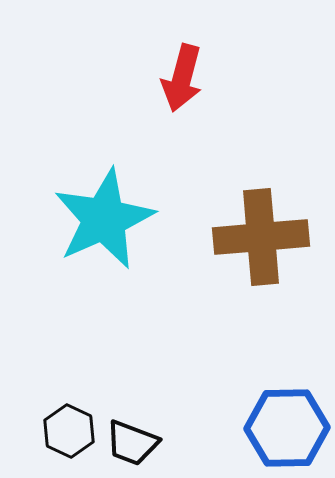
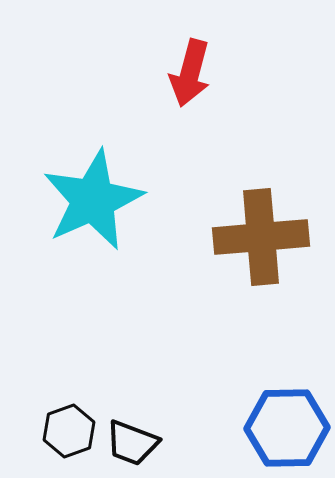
red arrow: moved 8 px right, 5 px up
cyan star: moved 11 px left, 19 px up
black hexagon: rotated 15 degrees clockwise
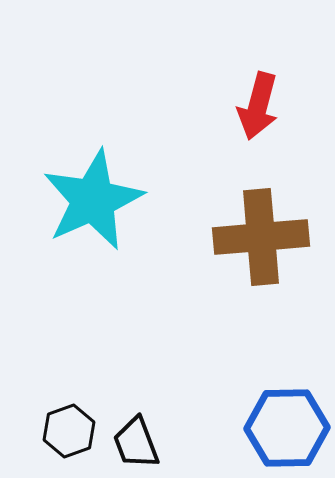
red arrow: moved 68 px right, 33 px down
black trapezoid: moved 4 px right; rotated 48 degrees clockwise
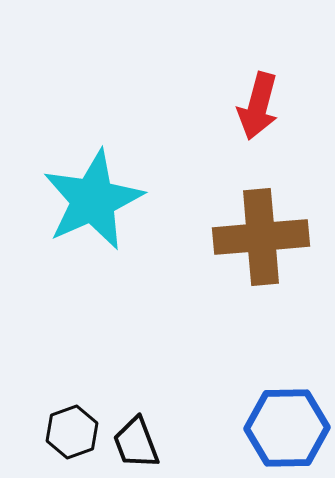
black hexagon: moved 3 px right, 1 px down
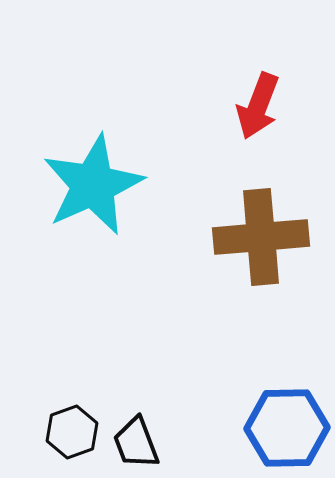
red arrow: rotated 6 degrees clockwise
cyan star: moved 15 px up
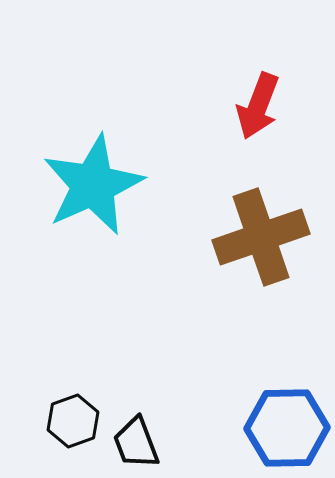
brown cross: rotated 14 degrees counterclockwise
black hexagon: moved 1 px right, 11 px up
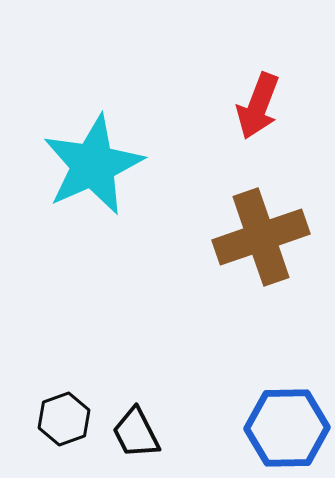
cyan star: moved 20 px up
black hexagon: moved 9 px left, 2 px up
black trapezoid: moved 10 px up; rotated 6 degrees counterclockwise
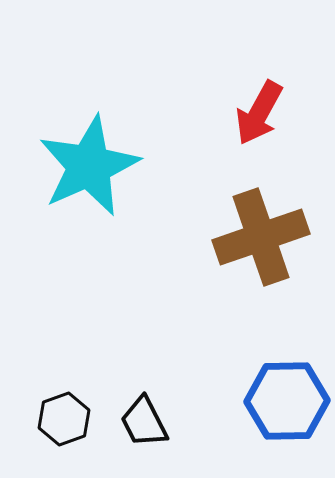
red arrow: moved 1 px right, 7 px down; rotated 8 degrees clockwise
cyan star: moved 4 px left, 1 px down
blue hexagon: moved 27 px up
black trapezoid: moved 8 px right, 11 px up
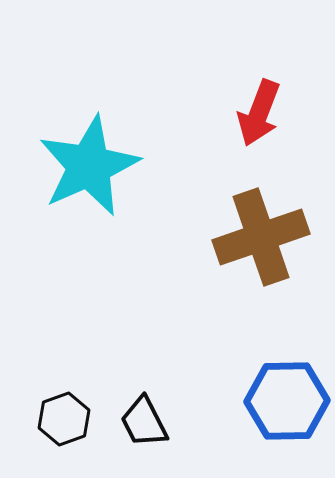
red arrow: rotated 8 degrees counterclockwise
